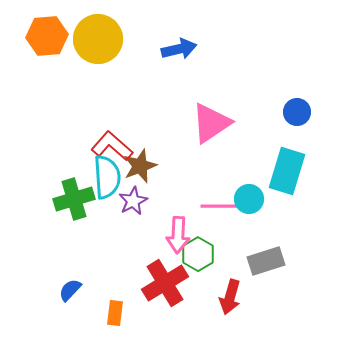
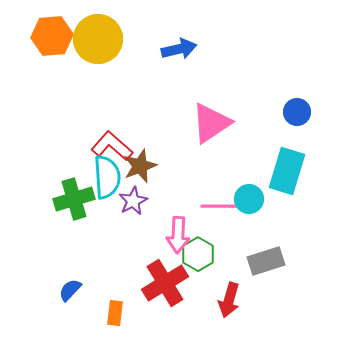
orange hexagon: moved 5 px right
red arrow: moved 1 px left, 3 px down
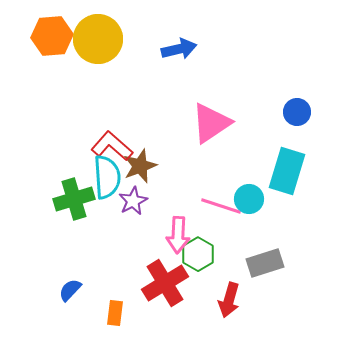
pink line: rotated 18 degrees clockwise
gray rectangle: moved 1 px left, 2 px down
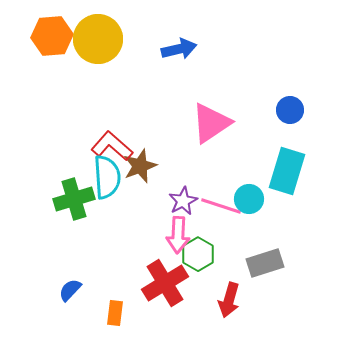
blue circle: moved 7 px left, 2 px up
purple star: moved 50 px right
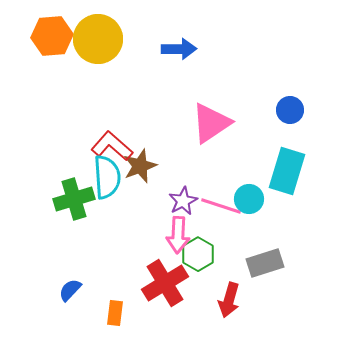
blue arrow: rotated 12 degrees clockwise
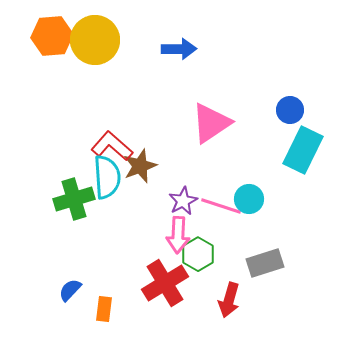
yellow circle: moved 3 px left, 1 px down
cyan rectangle: moved 16 px right, 21 px up; rotated 9 degrees clockwise
orange rectangle: moved 11 px left, 4 px up
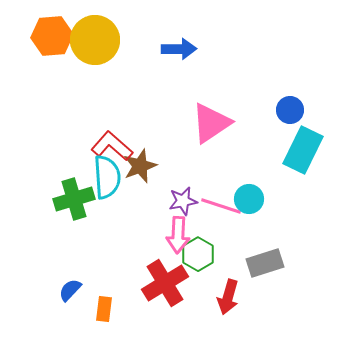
purple star: rotated 16 degrees clockwise
red arrow: moved 1 px left, 3 px up
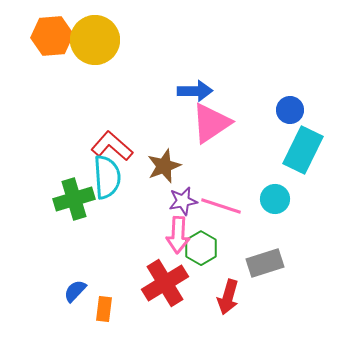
blue arrow: moved 16 px right, 42 px down
brown star: moved 24 px right
cyan circle: moved 26 px right
green hexagon: moved 3 px right, 6 px up
blue semicircle: moved 5 px right, 1 px down
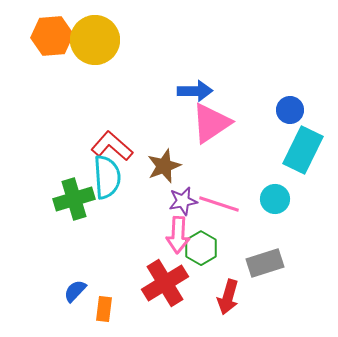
pink line: moved 2 px left, 2 px up
